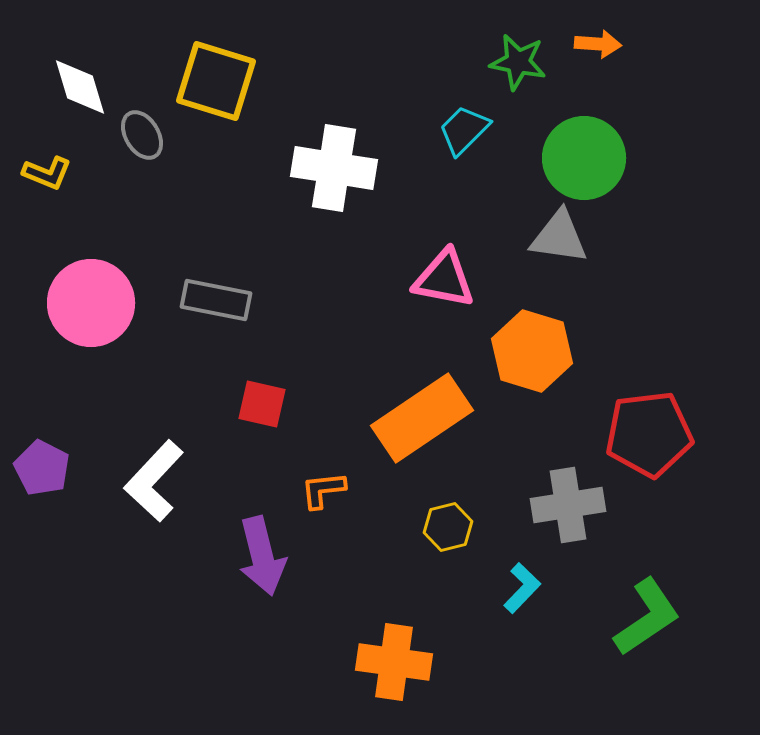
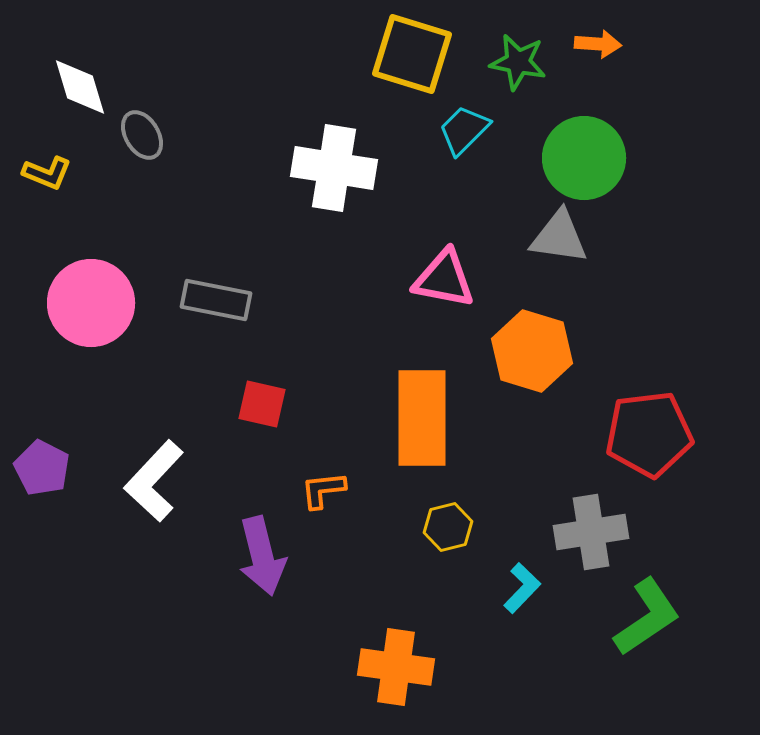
yellow square: moved 196 px right, 27 px up
orange rectangle: rotated 56 degrees counterclockwise
gray cross: moved 23 px right, 27 px down
orange cross: moved 2 px right, 5 px down
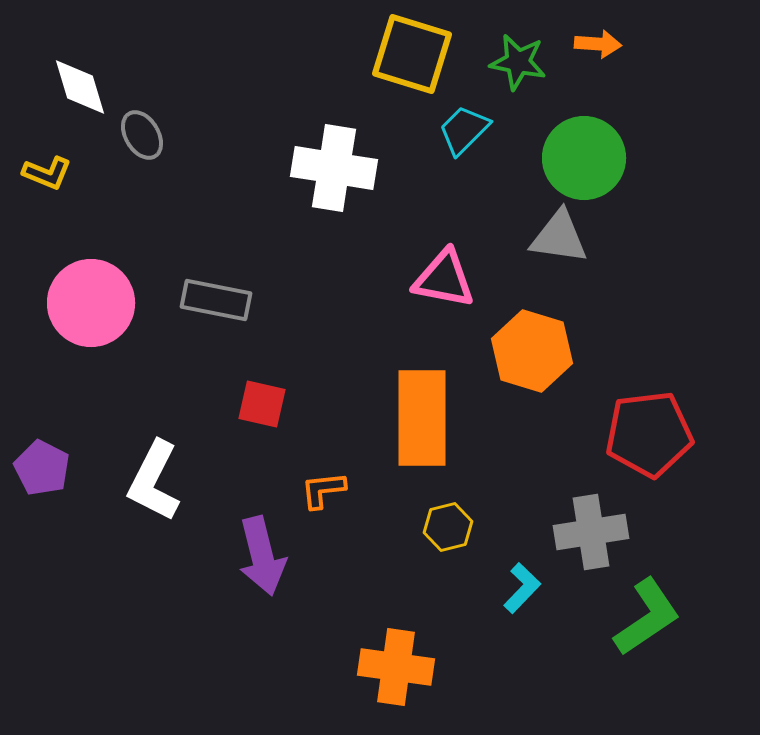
white L-shape: rotated 16 degrees counterclockwise
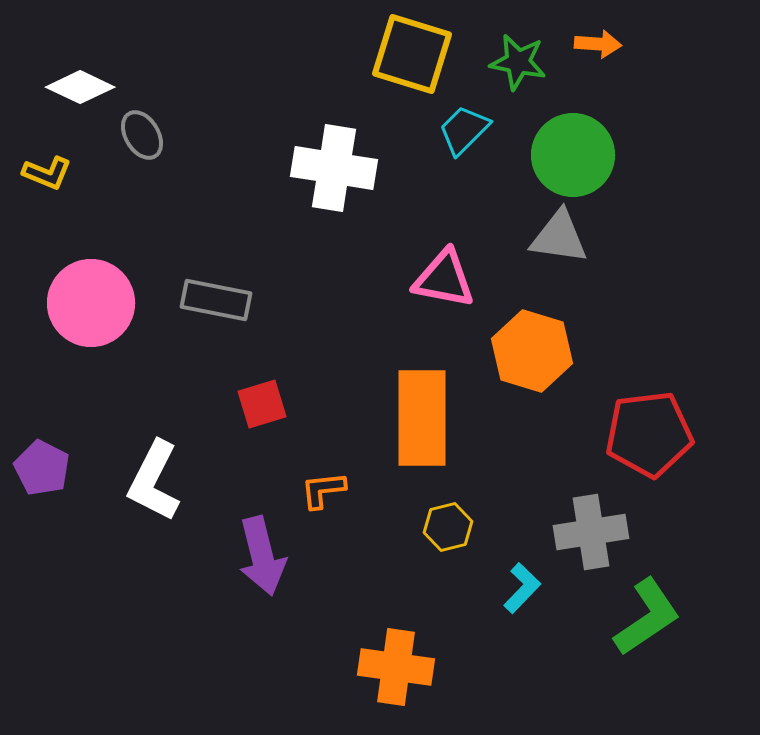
white diamond: rotated 48 degrees counterclockwise
green circle: moved 11 px left, 3 px up
red square: rotated 30 degrees counterclockwise
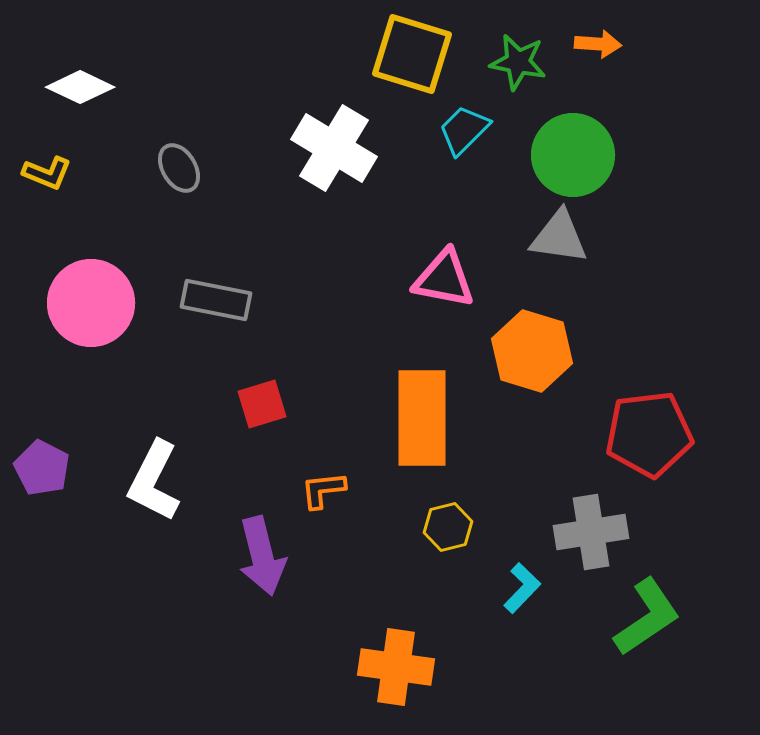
gray ellipse: moved 37 px right, 33 px down
white cross: moved 20 px up; rotated 22 degrees clockwise
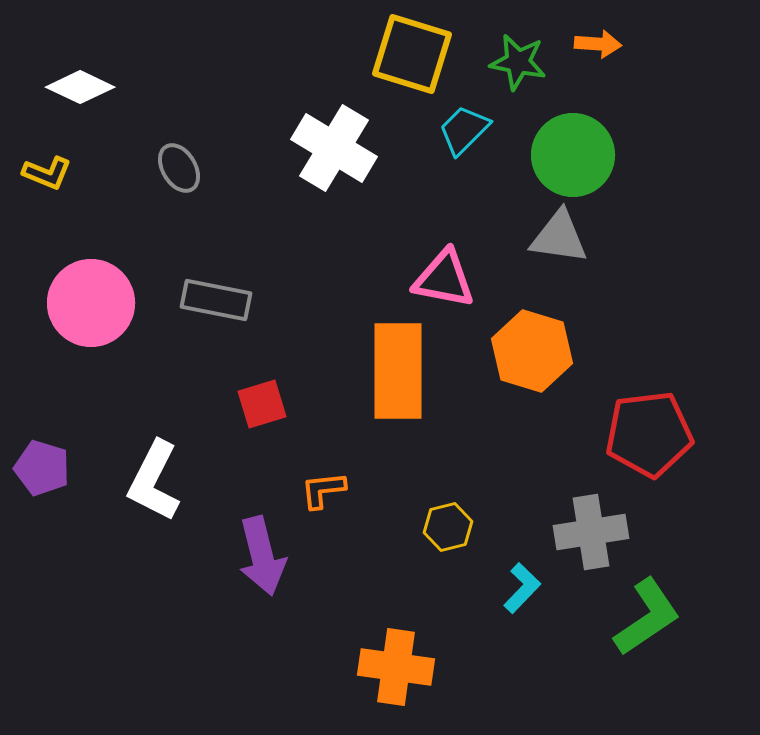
orange rectangle: moved 24 px left, 47 px up
purple pentagon: rotated 10 degrees counterclockwise
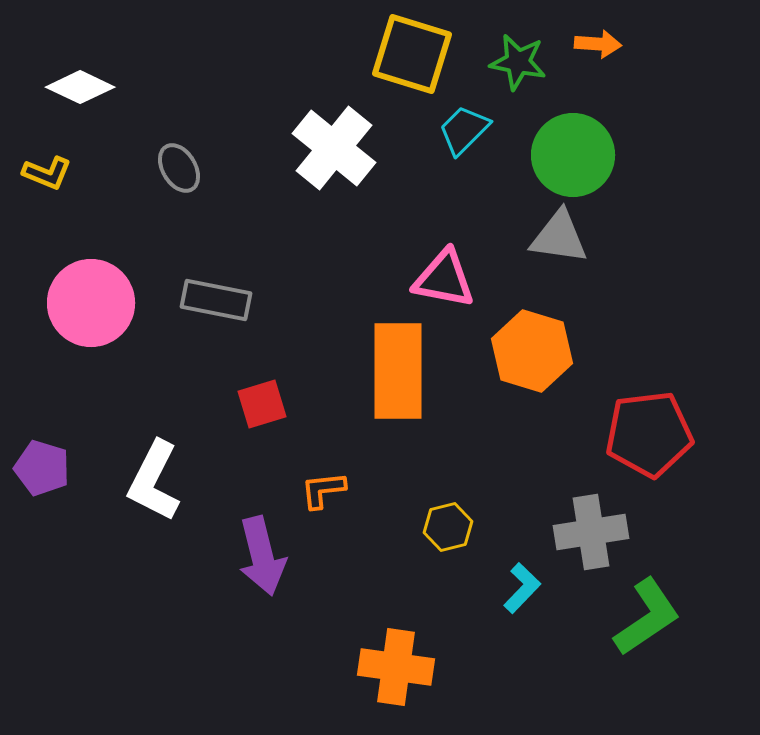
white cross: rotated 8 degrees clockwise
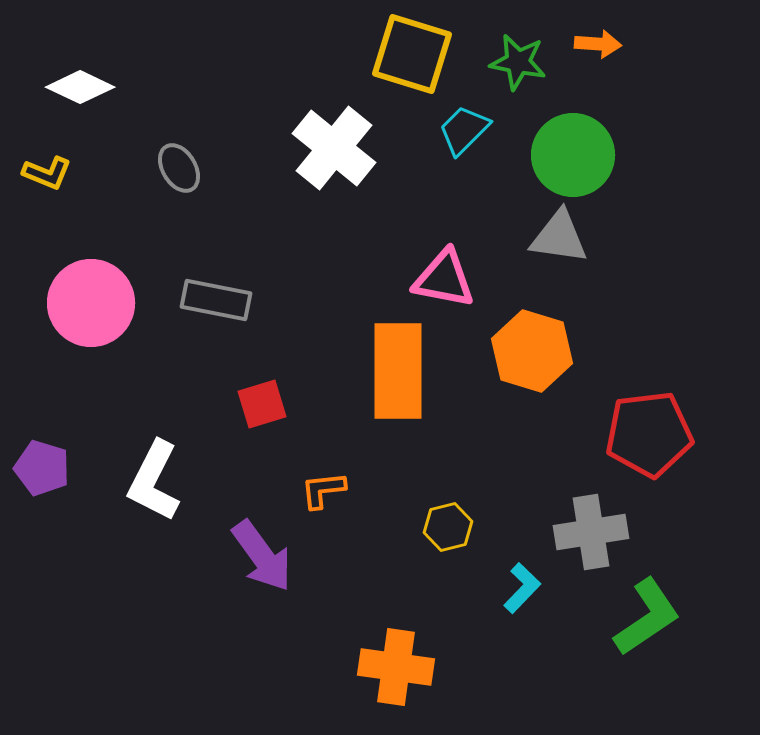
purple arrow: rotated 22 degrees counterclockwise
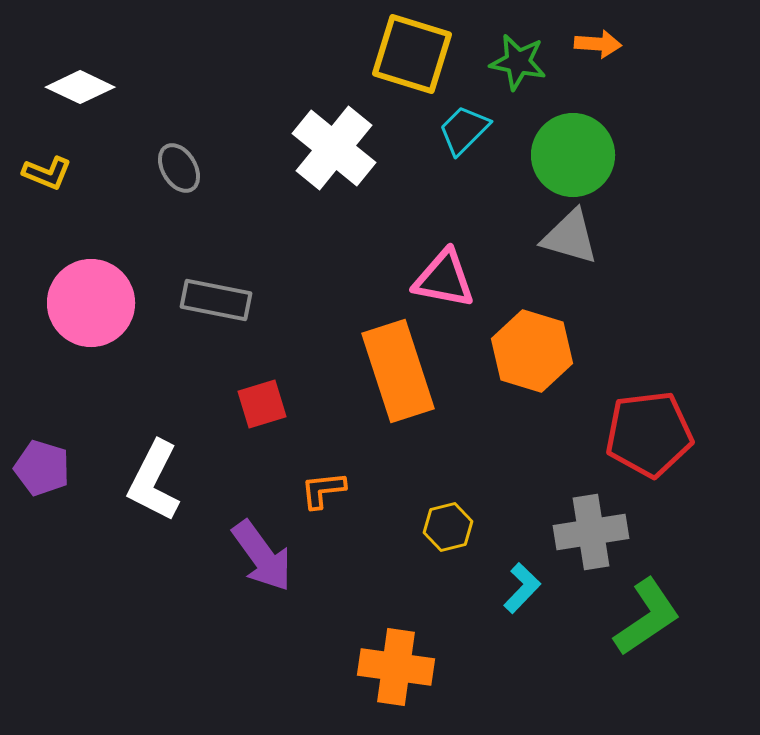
gray triangle: moved 11 px right; rotated 8 degrees clockwise
orange rectangle: rotated 18 degrees counterclockwise
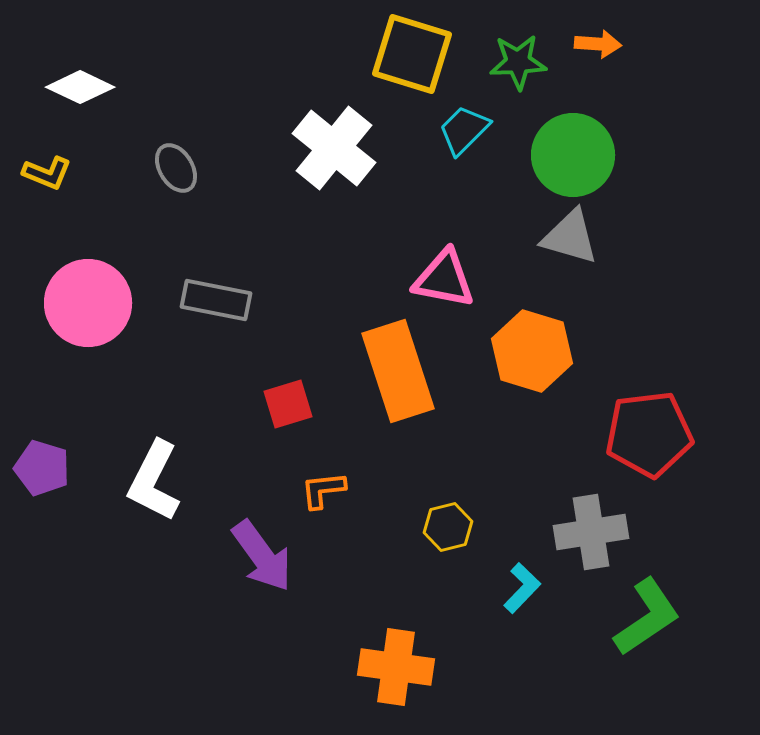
green star: rotated 14 degrees counterclockwise
gray ellipse: moved 3 px left
pink circle: moved 3 px left
red square: moved 26 px right
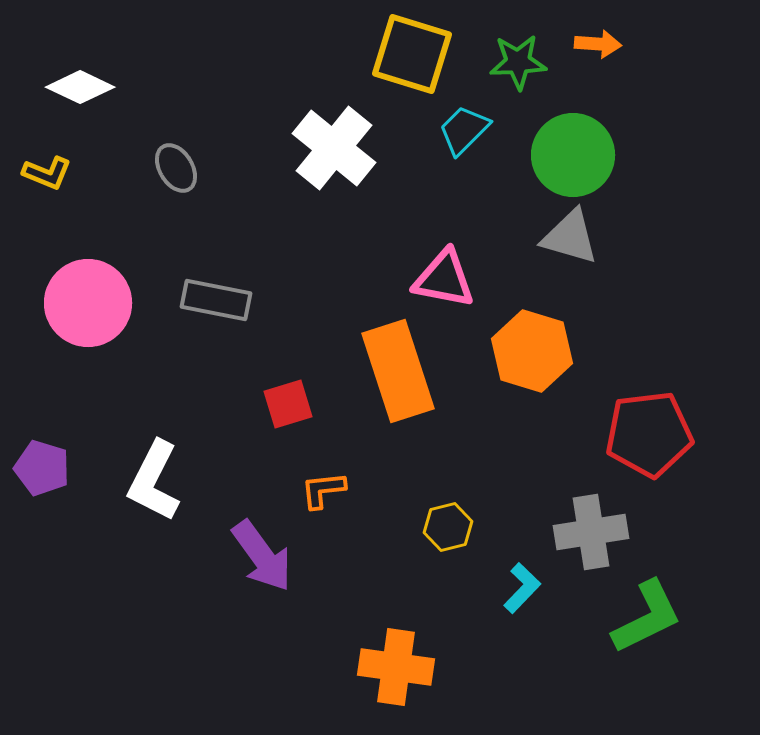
green L-shape: rotated 8 degrees clockwise
